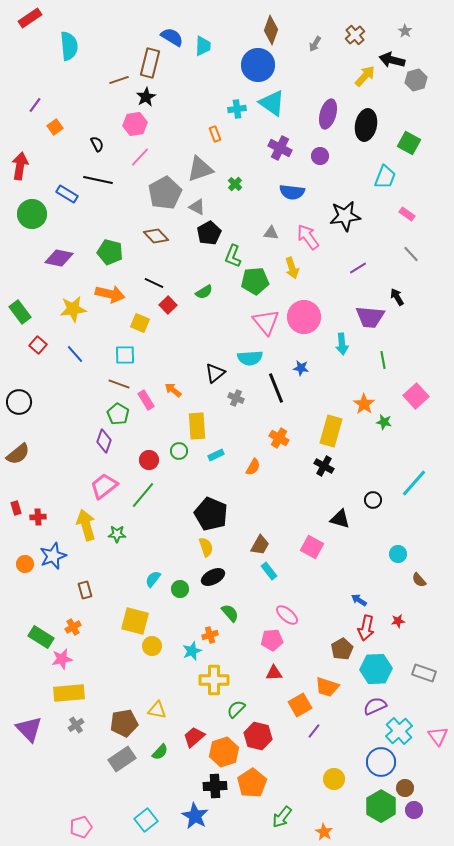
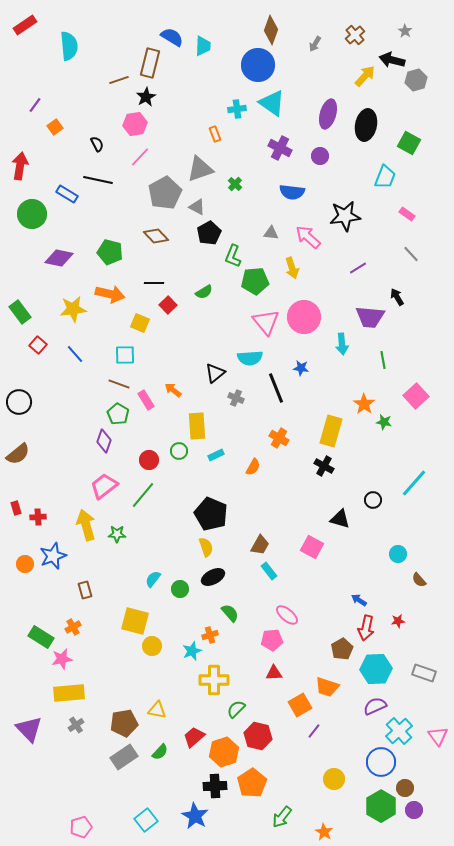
red rectangle at (30, 18): moved 5 px left, 7 px down
pink arrow at (308, 237): rotated 12 degrees counterclockwise
black line at (154, 283): rotated 24 degrees counterclockwise
gray rectangle at (122, 759): moved 2 px right, 2 px up
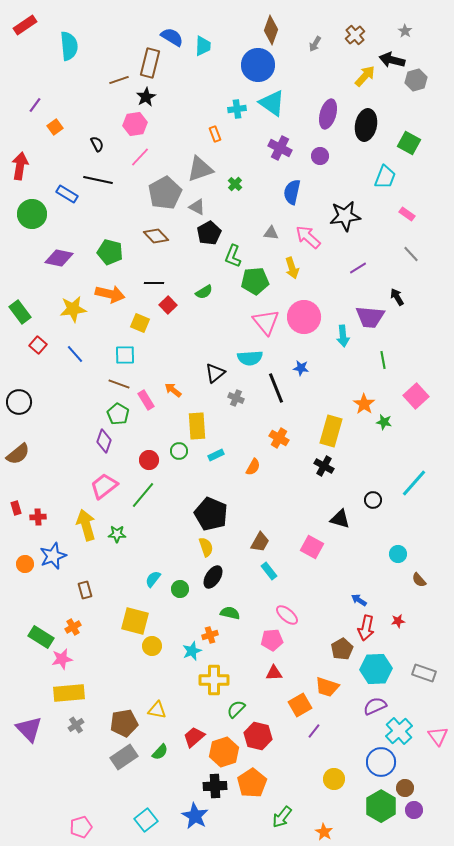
blue semicircle at (292, 192): rotated 95 degrees clockwise
cyan arrow at (342, 344): moved 1 px right, 8 px up
brown trapezoid at (260, 545): moved 3 px up
black ellipse at (213, 577): rotated 30 degrees counterclockwise
green semicircle at (230, 613): rotated 36 degrees counterclockwise
